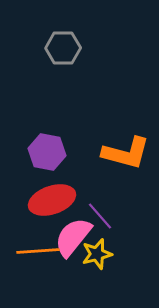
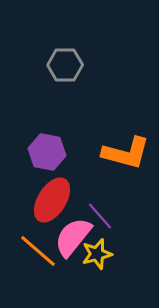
gray hexagon: moved 2 px right, 17 px down
red ellipse: rotated 39 degrees counterclockwise
orange line: rotated 45 degrees clockwise
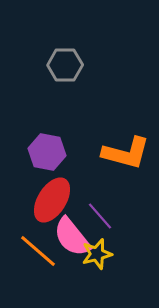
pink semicircle: moved 1 px left; rotated 78 degrees counterclockwise
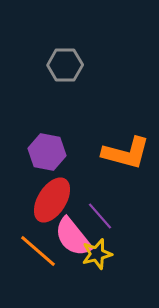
pink semicircle: moved 1 px right
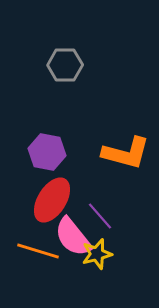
orange line: rotated 24 degrees counterclockwise
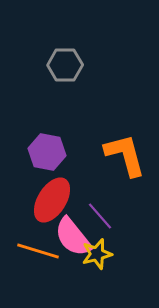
orange L-shape: moved 1 px left, 2 px down; rotated 120 degrees counterclockwise
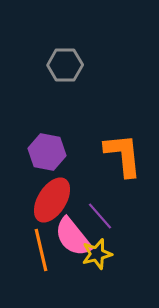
orange L-shape: moved 2 px left; rotated 9 degrees clockwise
orange line: moved 3 px right, 1 px up; rotated 60 degrees clockwise
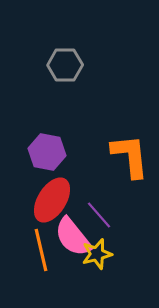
orange L-shape: moved 7 px right, 1 px down
purple line: moved 1 px left, 1 px up
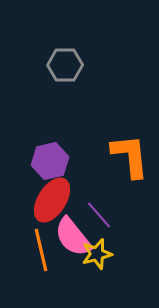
purple hexagon: moved 3 px right, 9 px down; rotated 24 degrees counterclockwise
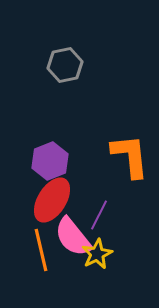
gray hexagon: rotated 12 degrees counterclockwise
purple hexagon: rotated 9 degrees counterclockwise
purple line: rotated 68 degrees clockwise
yellow star: rotated 12 degrees counterclockwise
